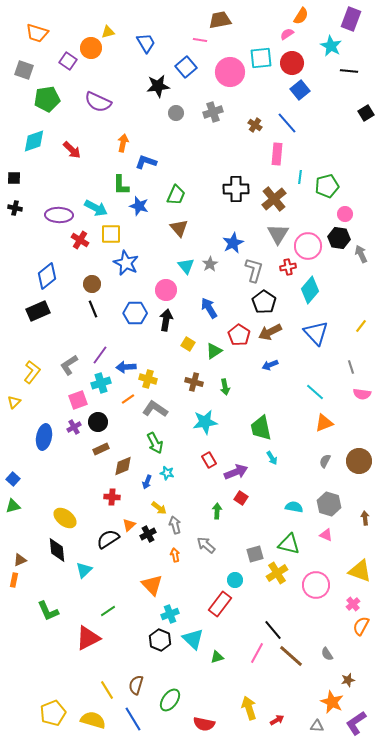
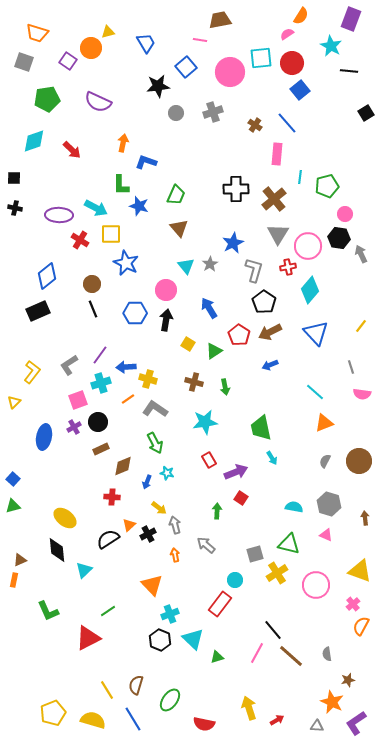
gray square at (24, 70): moved 8 px up
gray semicircle at (327, 654): rotated 24 degrees clockwise
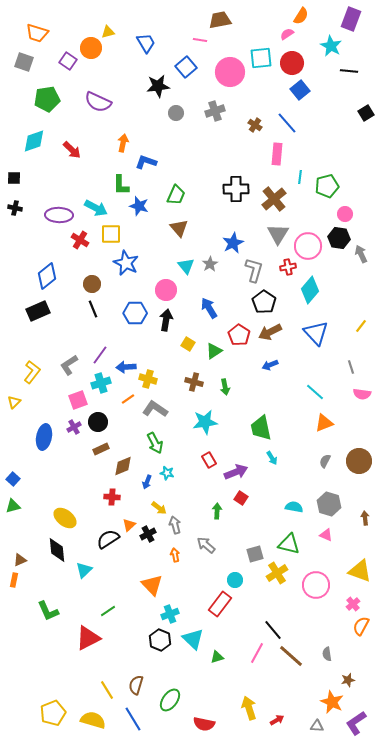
gray cross at (213, 112): moved 2 px right, 1 px up
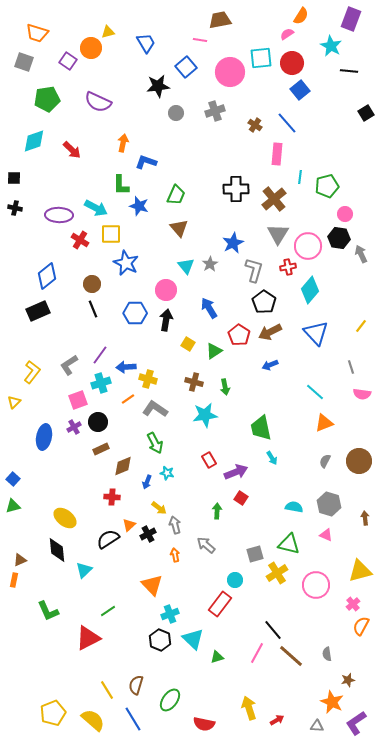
cyan star at (205, 422): moved 7 px up
yellow triangle at (360, 571): rotated 35 degrees counterclockwise
yellow semicircle at (93, 720): rotated 25 degrees clockwise
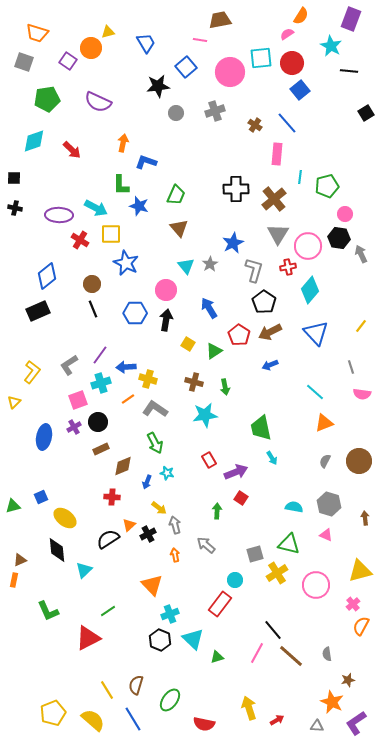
blue square at (13, 479): moved 28 px right, 18 px down; rotated 24 degrees clockwise
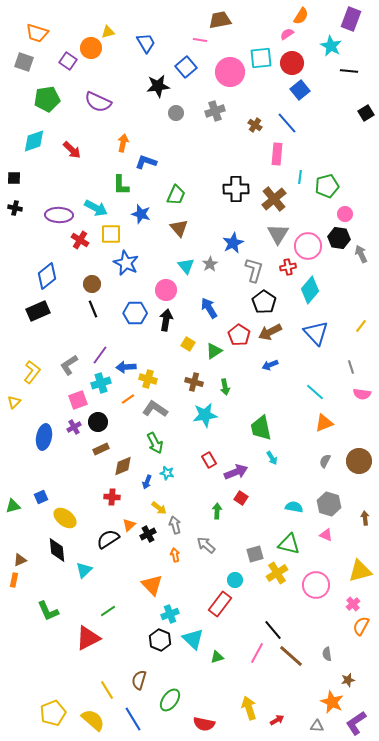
blue star at (139, 206): moved 2 px right, 8 px down
brown semicircle at (136, 685): moved 3 px right, 5 px up
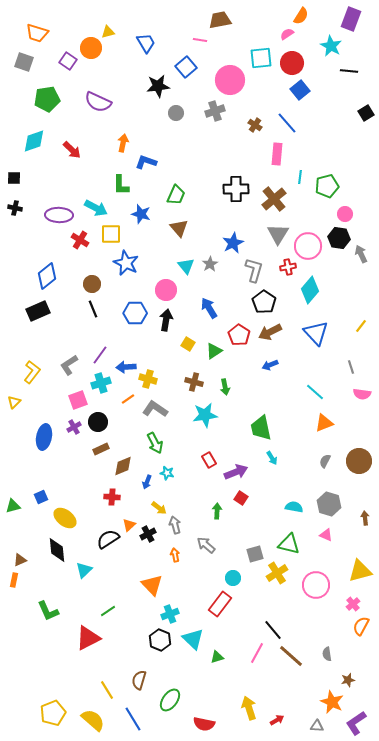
pink circle at (230, 72): moved 8 px down
cyan circle at (235, 580): moved 2 px left, 2 px up
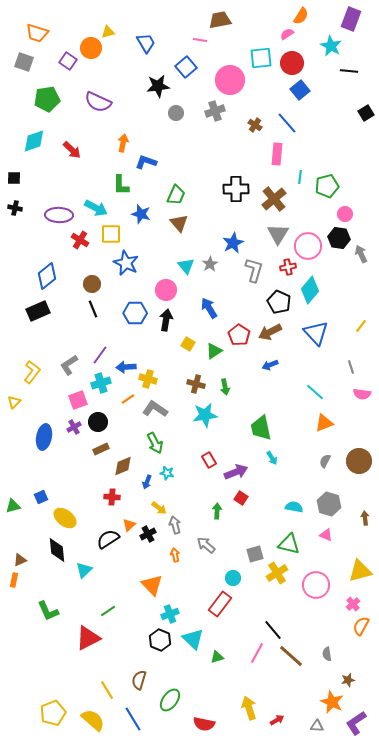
brown triangle at (179, 228): moved 5 px up
black pentagon at (264, 302): moved 15 px right; rotated 10 degrees counterclockwise
brown cross at (194, 382): moved 2 px right, 2 px down
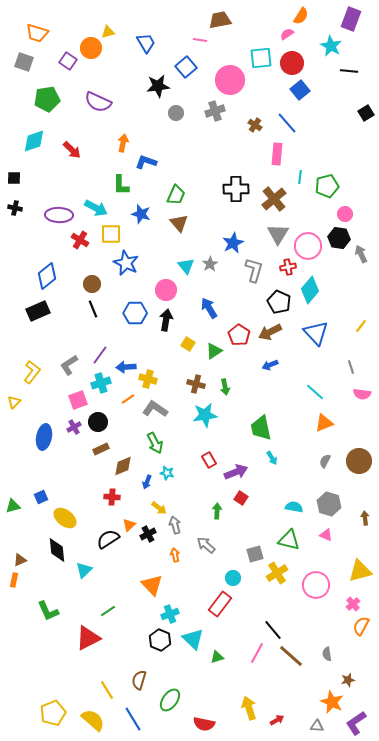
green triangle at (289, 544): moved 4 px up
